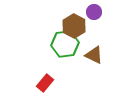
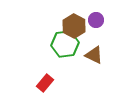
purple circle: moved 2 px right, 8 px down
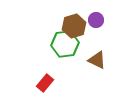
brown hexagon: rotated 15 degrees clockwise
brown triangle: moved 3 px right, 5 px down
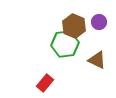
purple circle: moved 3 px right, 2 px down
brown hexagon: rotated 20 degrees counterclockwise
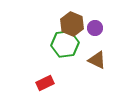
purple circle: moved 4 px left, 6 px down
brown hexagon: moved 2 px left, 2 px up
red rectangle: rotated 24 degrees clockwise
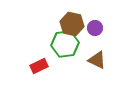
brown hexagon: rotated 10 degrees counterclockwise
red rectangle: moved 6 px left, 17 px up
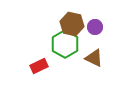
purple circle: moved 1 px up
green hexagon: rotated 24 degrees counterclockwise
brown triangle: moved 3 px left, 2 px up
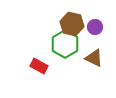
red rectangle: rotated 54 degrees clockwise
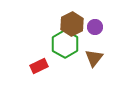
brown hexagon: rotated 20 degrees clockwise
brown triangle: rotated 42 degrees clockwise
red rectangle: rotated 54 degrees counterclockwise
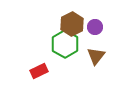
brown triangle: moved 2 px right, 2 px up
red rectangle: moved 5 px down
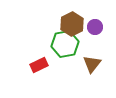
green hexagon: rotated 20 degrees clockwise
brown triangle: moved 4 px left, 8 px down
red rectangle: moved 6 px up
